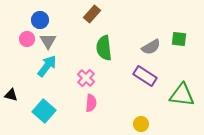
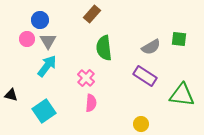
cyan square: rotated 15 degrees clockwise
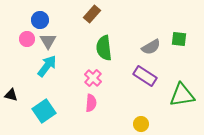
pink cross: moved 7 px right
green triangle: rotated 16 degrees counterclockwise
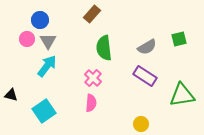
green square: rotated 21 degrees counterclockwise
gray semicircle: moved 4 px left
